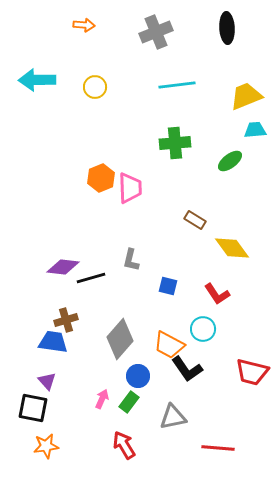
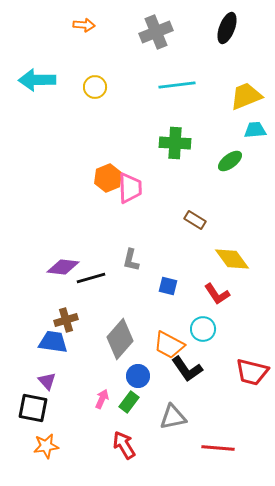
black ellipse: rotated 24 degrees clockwise
green cross: rotated 8 degrees clockwise
orange hexagon: moved 7 px right
yellow diamond: moved 11 px down
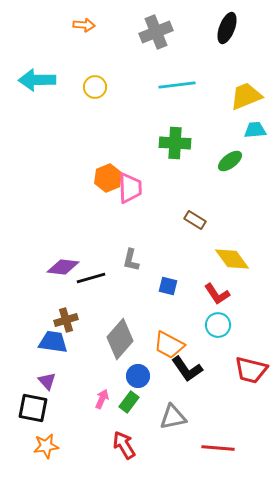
cyan circle: moved 15 px right, 4 px up
red trapezoid: moved 1 px left, 2 px up
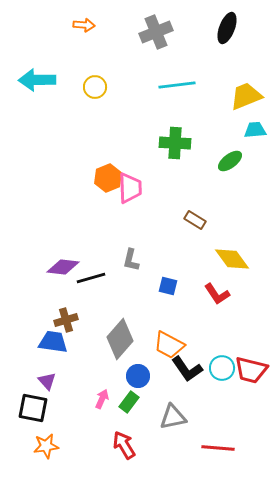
cyan circle: moved 4 px right, 43 px down
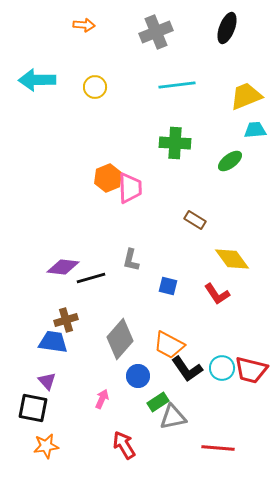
green rectangle: moved 29 px right; rotated 20 degrees clockwise
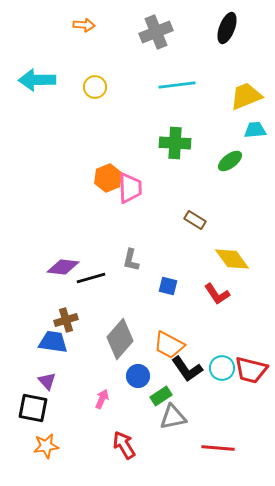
green rectangle: moved 3 px right, 6 px up
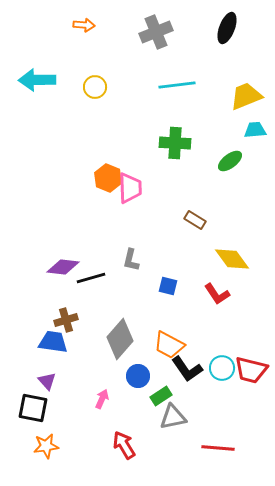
orange hexagon: rotated 16 degrees counterclockwise
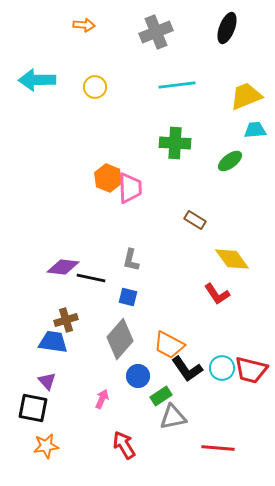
black line: rotated 28 degrees clockwise
blue square: moved 40 px left, 11 px down
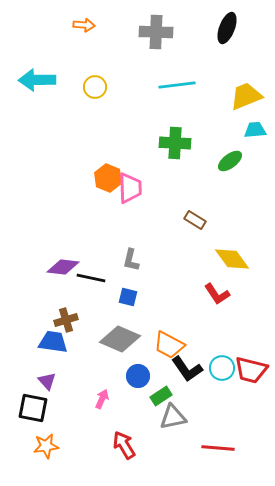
gray cross: rotated 24 degrees clockwise
gray diamond: rotated 72 degrees clockwise
